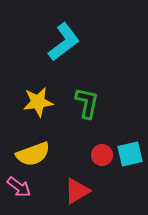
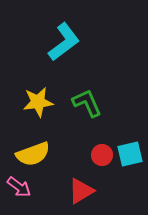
green L-shape: rotated 36 degrees counterclockwise
red triangle: moved 4 px right
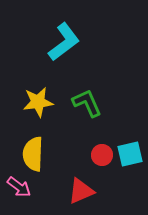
yellow semicircle: rotated 112 degrees clockwise
red triangle: rotated 8 degrees clockwise
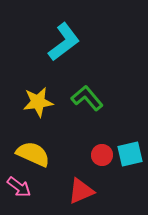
green L-shape: moved 5 px up; rotated 16 degrees counterclockwise
yellow semicircle: rotated 112 degrees clockwise
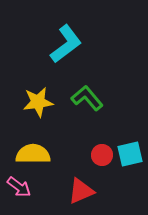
cyan L-shape: moved 2 px right, 2 px down
yellow semicircle: rotated 24 degrees counterclockwise
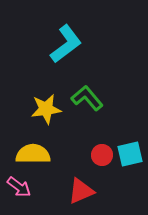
yellow star: moved 8 px right, 7 px down
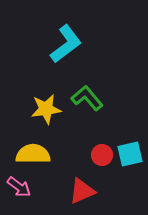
red triangle: moved 1 px right
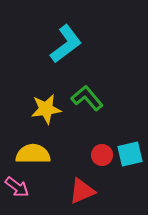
pink arrow: moved 2 px left
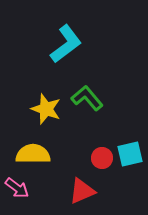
yellow star: rotated 28 degrees clockwise
red circle: moved 3 px down
pink arrow: moved 1 px down
